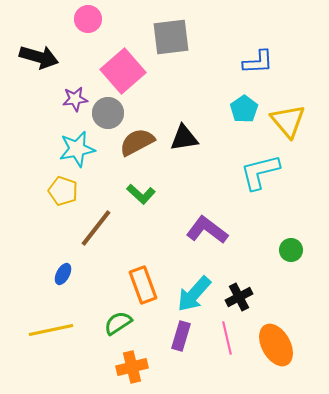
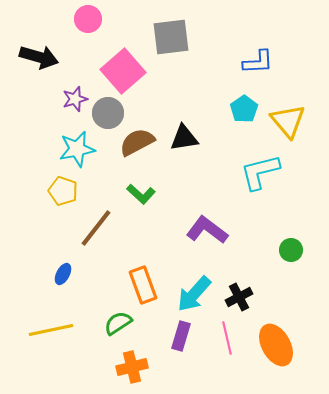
purple star: rotated 10 degrees counterclockwise
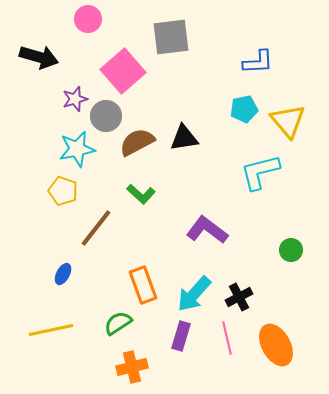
cyan pentagon: rotated 24 degrees clockwise
gray circle: moved 2 px left, 3 px down
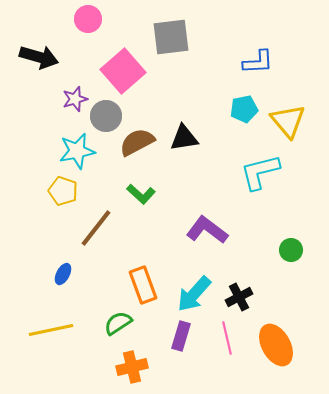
cyan star: moved 2 px down
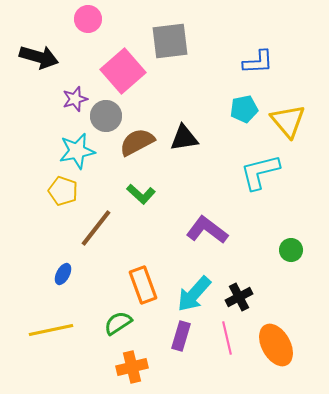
gray square: moved 1 px left, 4 px down
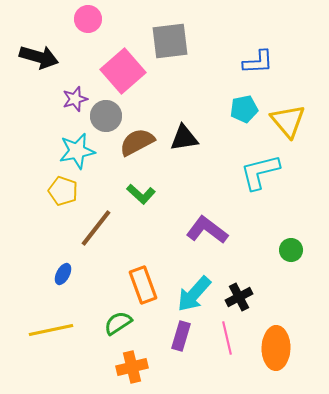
orange ellipse: moved 3 px down; rotated 30 degrees clockwise
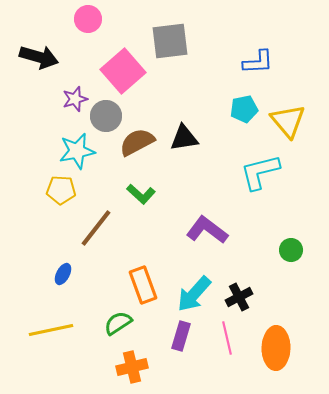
yellow pentagon: moved 2 px left, 1 px up; rotated 16 degrees counterclockwise
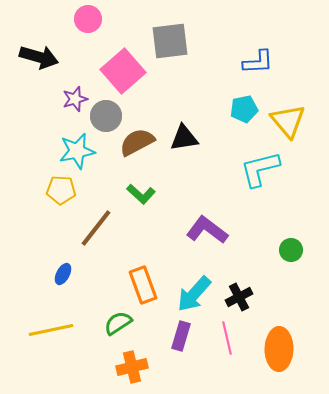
cyan L-shape: moved 3 px up
orange ellipse: moved 3 px right, 1 px down
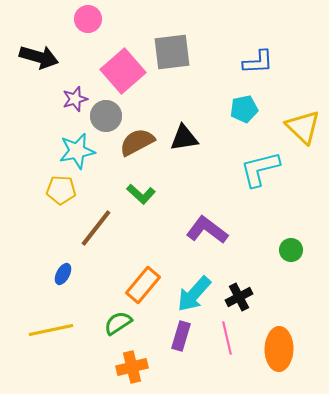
gray square: moved 2 px right, 11 px down
yellow triangle: moved 15 px right, 6 px down; rotated 6 degrees counterclockwise
orange rectangle: rotated 60 degrees clockwise
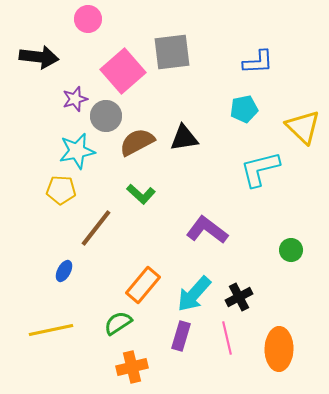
black arrow: rotated 9 degrees counterclockwise
blue ellipse: moved 1 px right, 3 px up
